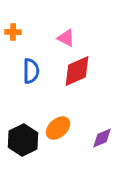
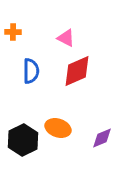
orange ellipse: rotated 60 degrees clockwise
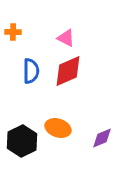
red diamond: moved 9 px left
black hexagon: moved 1 px left, 1 px down
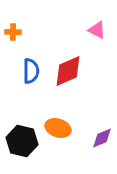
pink triangle: moved 31 px right, 8 px up
black hexagon: rotated 20 degrees counterclockwise
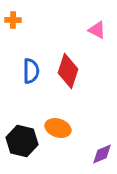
orange cross: moved 12 px up
red diamond: rotated 48 degrees counterclockwise
purple diamond: moved 16 px down
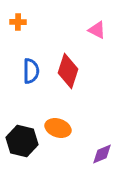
orange cross: moved 5 px right, 2 px down
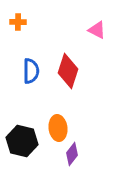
orange ellipse: rotated 65 degrees clockwise
purple diamond: moved 30 px left; rotated 30 degrees counterclockwise
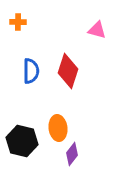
pink triangle: rotated 12 degrees counterclockwise
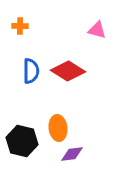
orange cross: moved 2 px right, 4 px down
red diamond: rotated 76 degrees counterclockwise
purple diamond: rotated 45 degrees clockwise
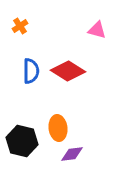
orange cross: rotated 35 degrees counterclockwise
